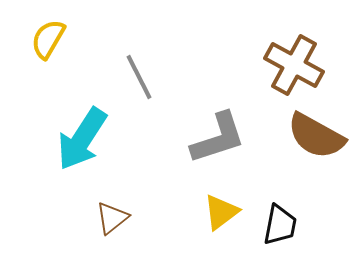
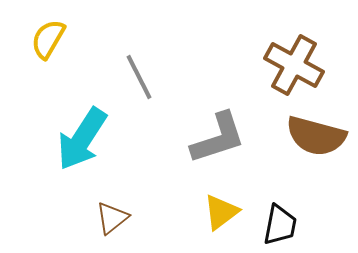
brown semicircle: rotated 14 degrees counterclockwise
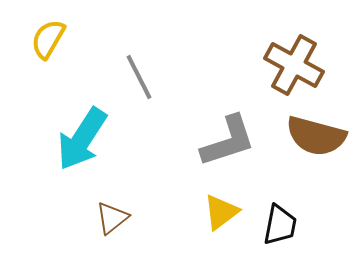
gray L-shape: moved 10 px right, 3 px down
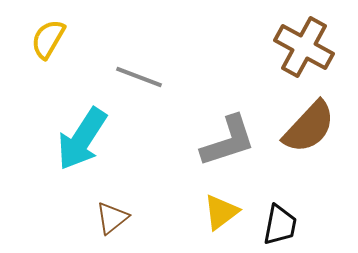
brown cross: moved 10 px right, 18 px up
gray line: rotated 42 degrees counterclockwise
brown semicircle: moved 7 px left, 9 px up; rotated 62 degrees counterclockwise
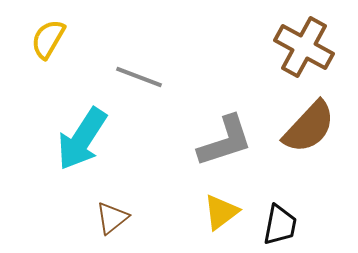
gray L-shape: moved 3 px left
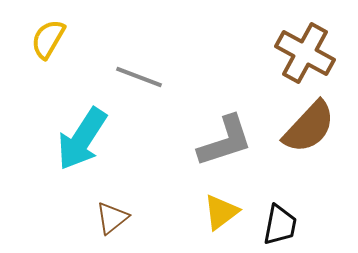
brown cross: moved 1 px right, 6 px down
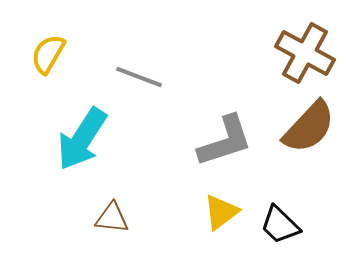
yellow semicircle: moved 15 px down
brown triangle: rotated 45 degrees clockwise
black trapezoid: rotated 123 degrees clockwise
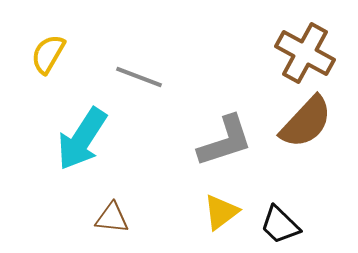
brown semicircle: moved 3 px left, 5 px up
